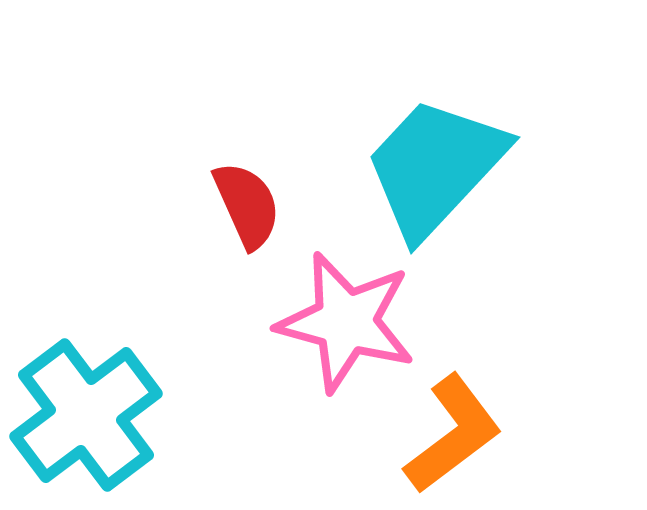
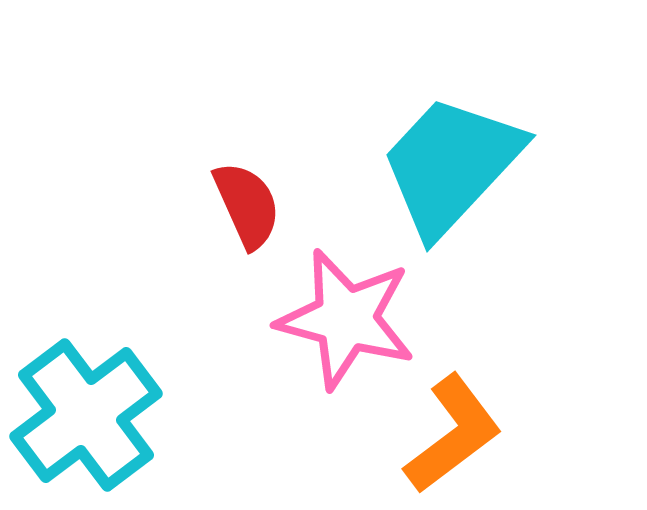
cyan trapezoid: moved 16 px right, 2 px up
pink star: moved 3 px up
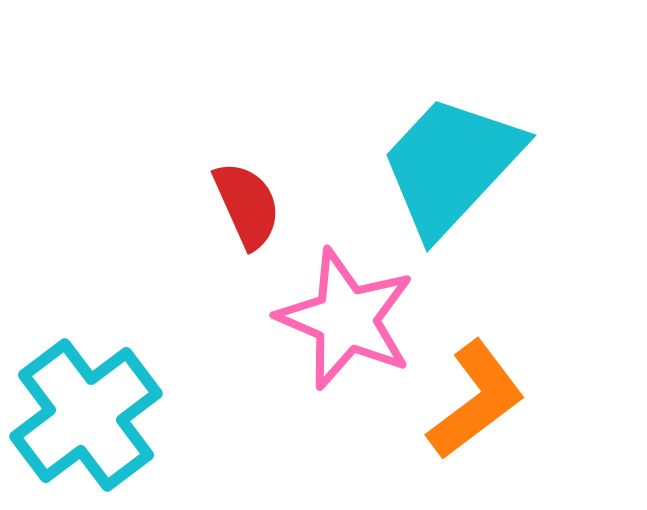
pink star: rotated 8 degrees clockwise
orange L-shape: moved 23 px right, 34 px up
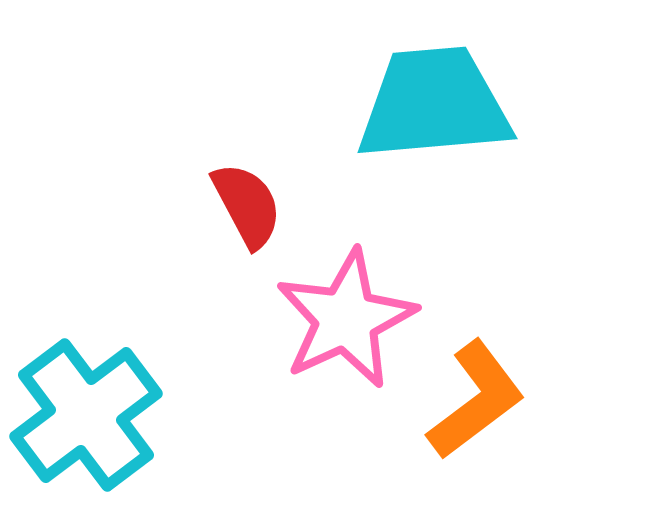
cyan trapezoid: moved 17 px left, 61 px up; rotated 42 degrees clockwise
red semicircle: rotated 4 degrees counterclockwise
pink star: rotated 24 degrees clockwise
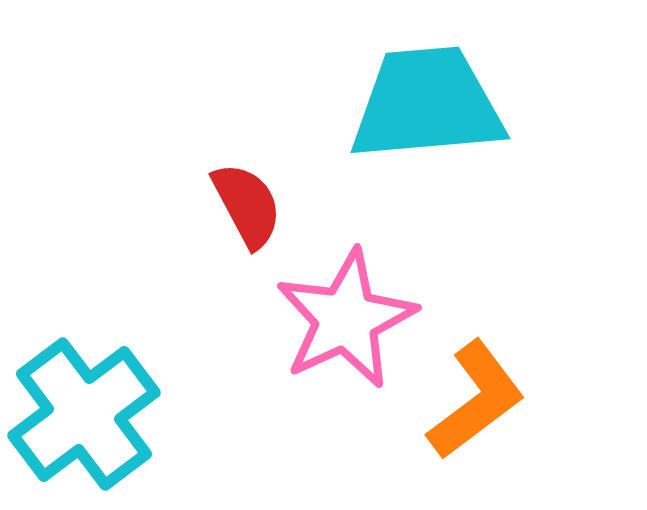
cyan trapezoid: moved 7 px left
cyan cross: moved 2 px left, 1 px up
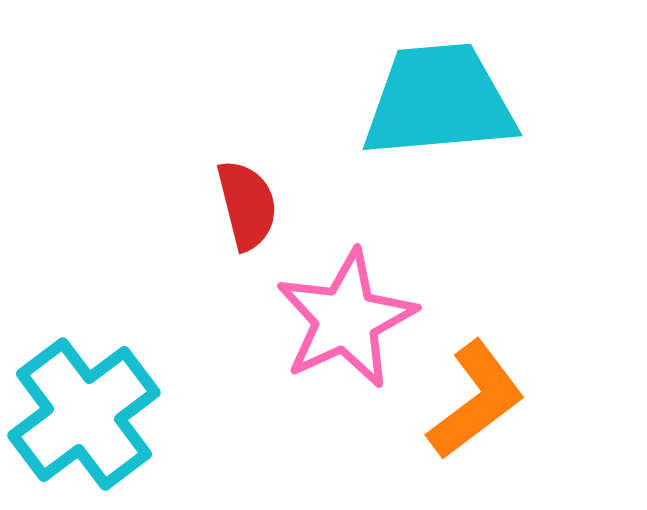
cyan trapezoid: moved 12 px right, 3 px up
red semicircle: rotated 14 degrees clockwise
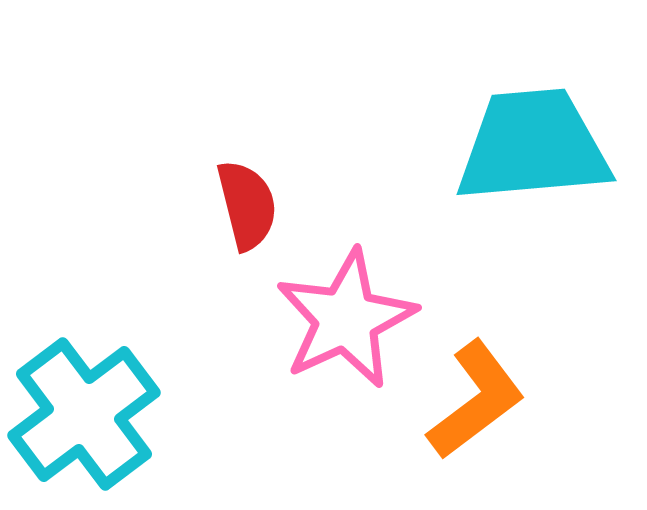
cyan trapezoid: moved 94 px right, 45 px down
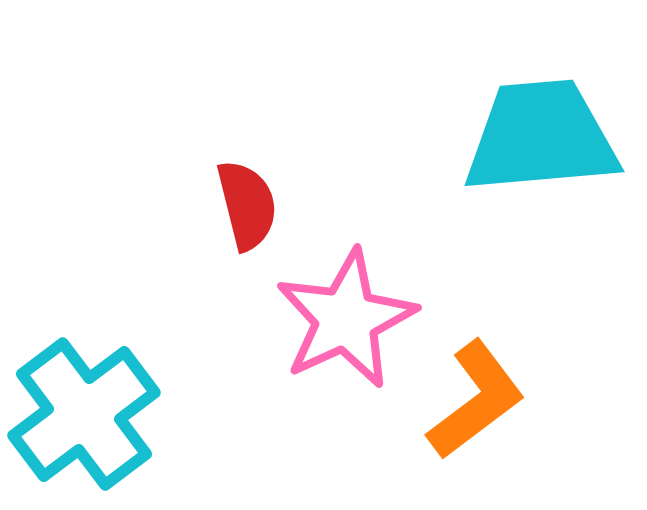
cyan trapezoid: moved 8 px right, 9 px up
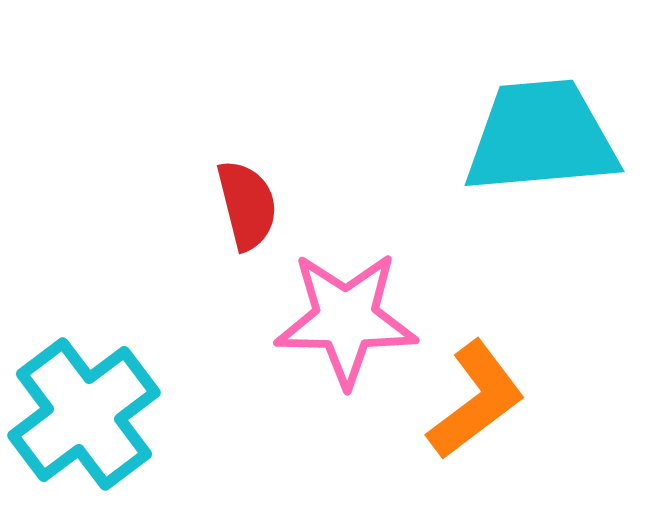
pink star: rotated 26 degrees clockwise
